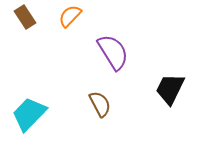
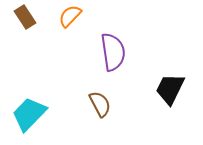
purple semicircle: rotated 24 degrees clockwise
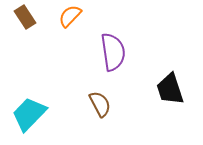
black trapezoid: rotated 44 degrees counterclockwise
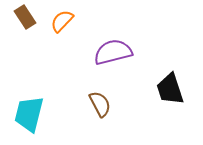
orange semicircle: moved 8 px left, 5 px down
purple semicircle: rotated 96 degrees counterclockwise
cyan trapezoid: rotated 30 degrees counterclockwise
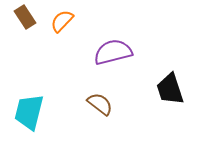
brown semicircle: rotated 24 degrees counterclockwise
cyan trapezoid: moved 2 px up
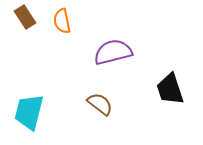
orange semicircle: rotated 55 degrees counterclockwise
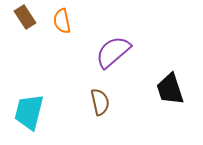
purple semicircle: rotated 27 degrees counterclockwise
brown semicircle: moved 2 px up; rotated 40 degrees clockwise
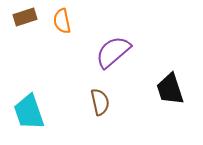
brown rectangle: rotated 75 degrees counterclockwise
cyan trapezoid: rotated 33 degrees counterclockwise
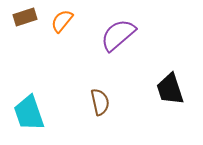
orange semicircle: rotated 50 degrees clockwise
purple semicircle: moved 5 px right, 17 px up
cyan trapezoid: moved 1 px down
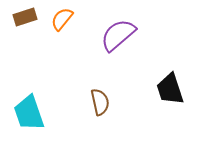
orange semicircle: moved 2 px up
